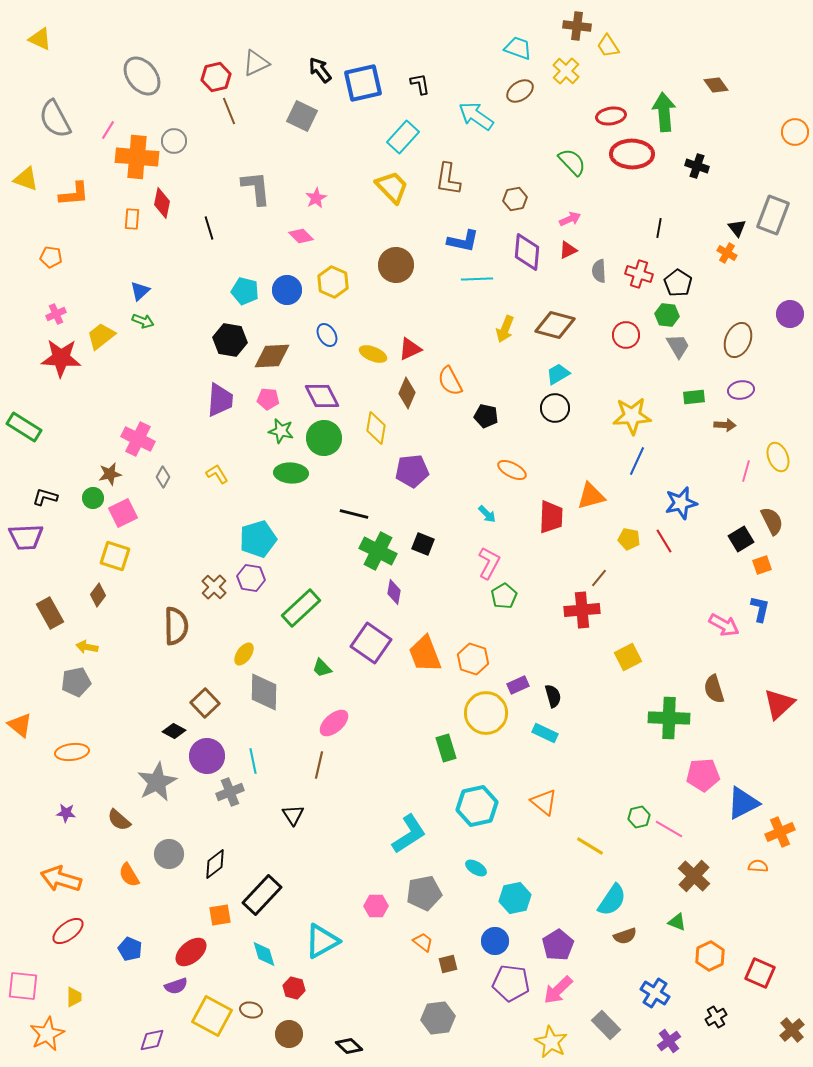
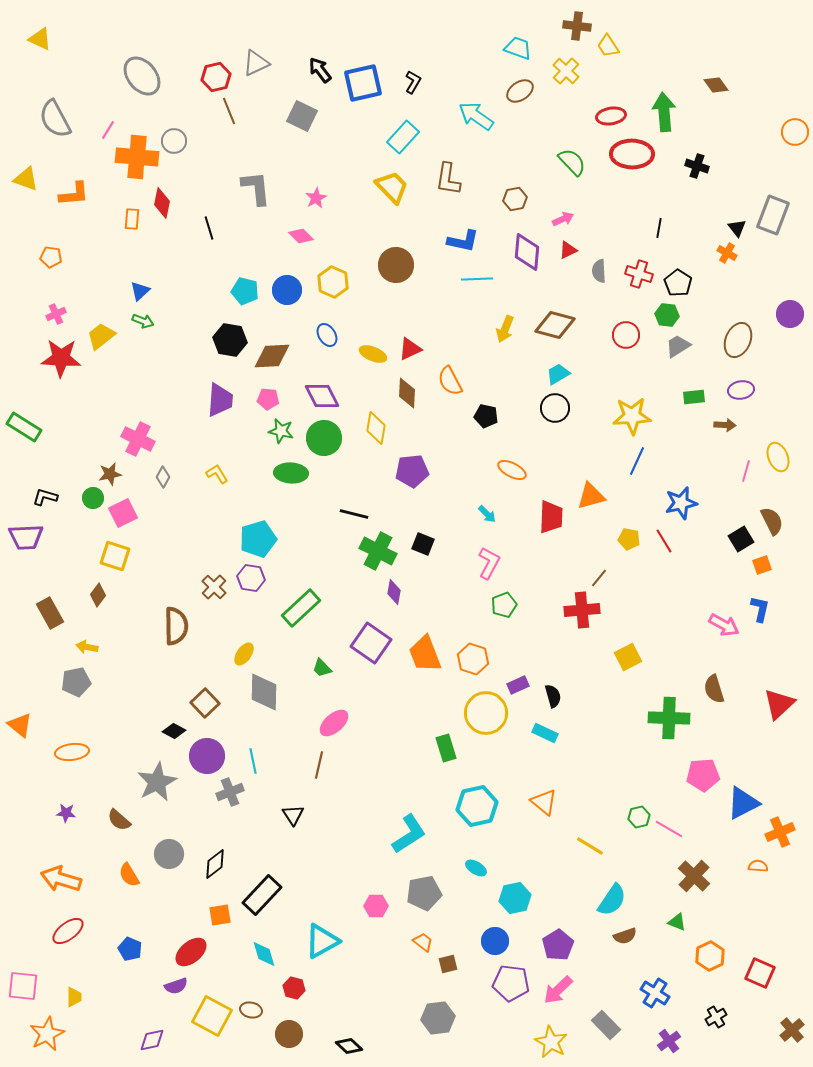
black L-shape at (420, 84): moved 7 px left, 2 px up; rotated 40 degrees clockwise
pink arrow at (570, 219): moved 7 px left
gray trapezoid at (678, 346): rotated 92 degrees counterclockwise
brown diamond at (407, 393): rotated 20 degrees counterclockwise
green pentagon at (504, 596): moved 9 px down; rotated 10 degrees clockwise
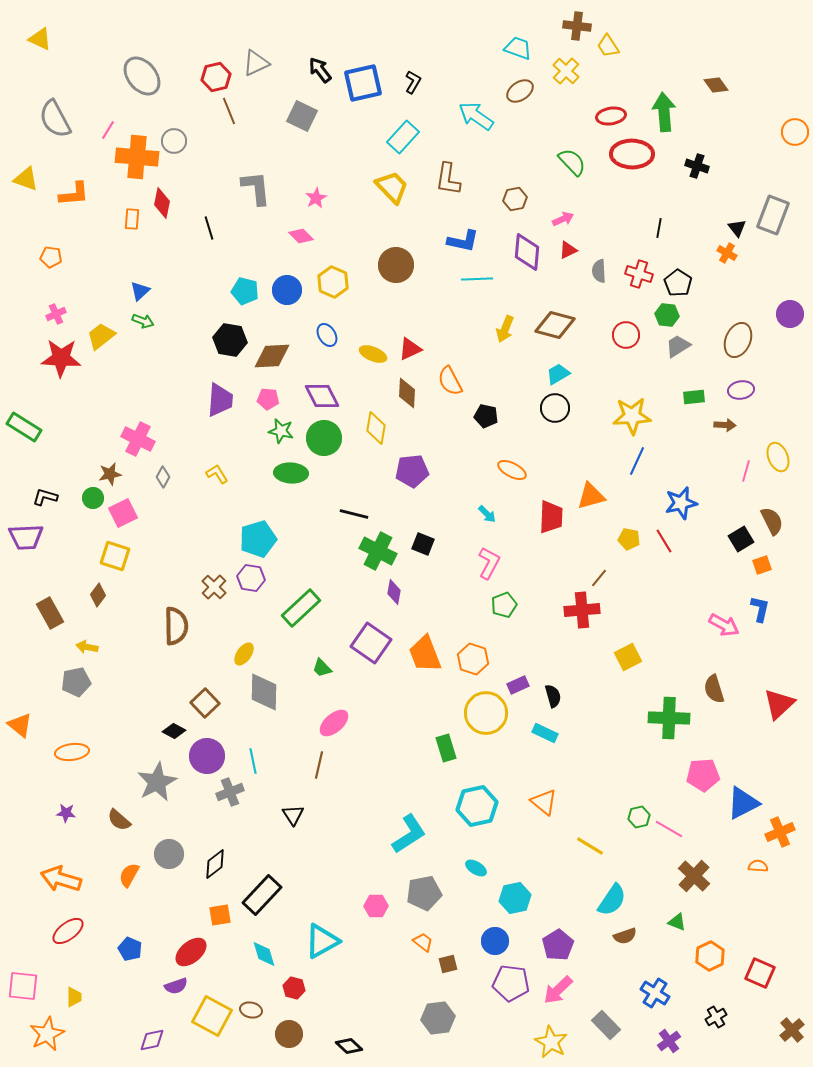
orange semicircle at (129, 875): rotated 60 degrees clockwise
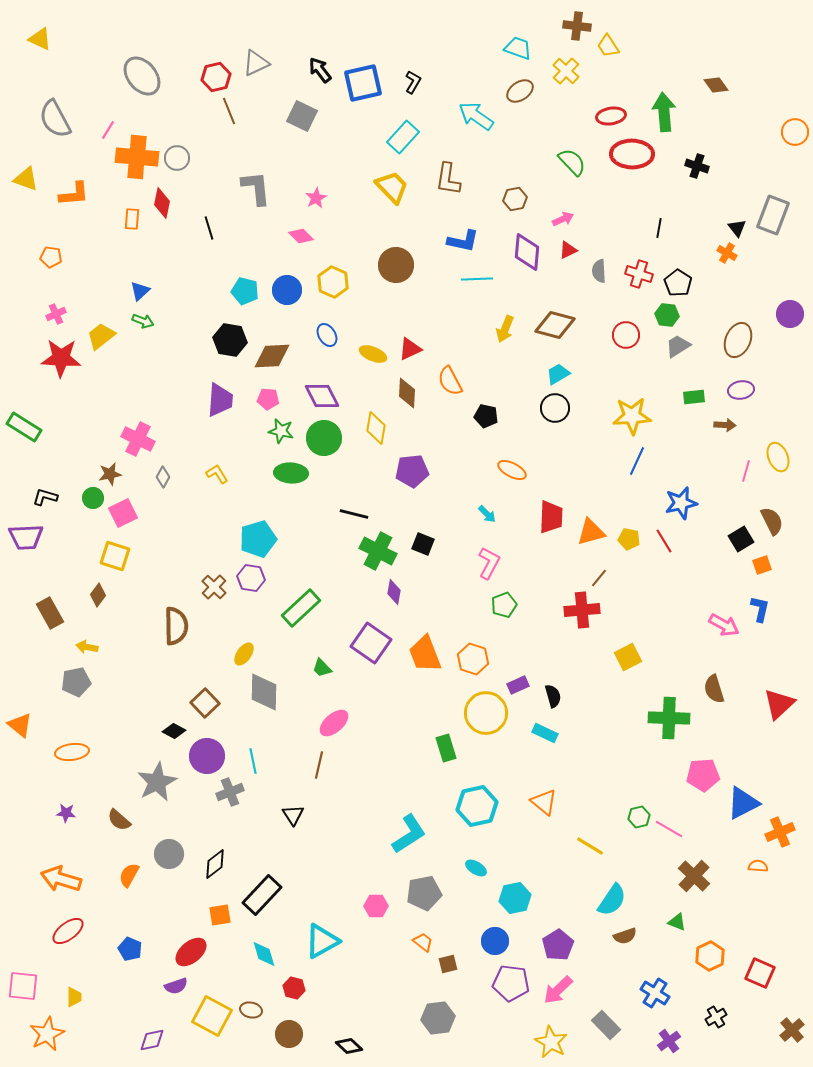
gray circle at (174, 141): moved 3 px right, 17 px down
orange triangle at (591, 496): moved 36 px down
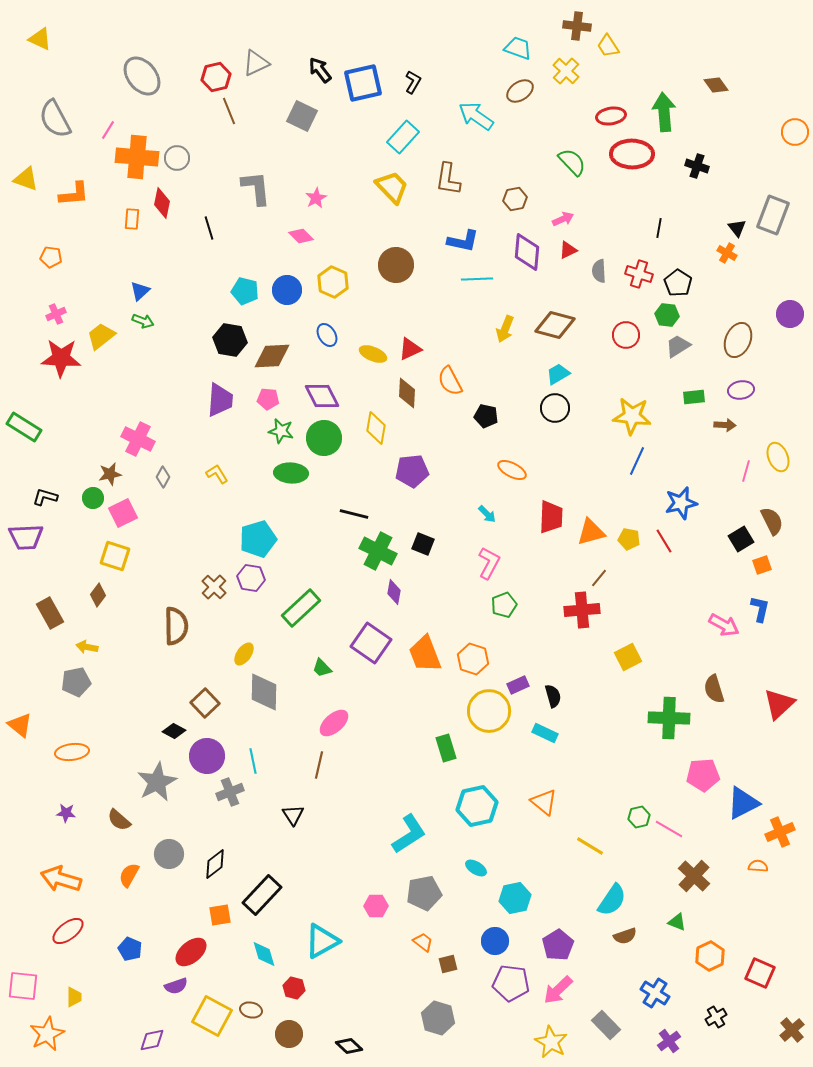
yellow star at (632, 416): rotated 9 degrees clockwise
yellow circle at (486, 713): moved 3 px right, 2 px up
gray hexagon at (438, 1018): rotated 24 degrees clockwise
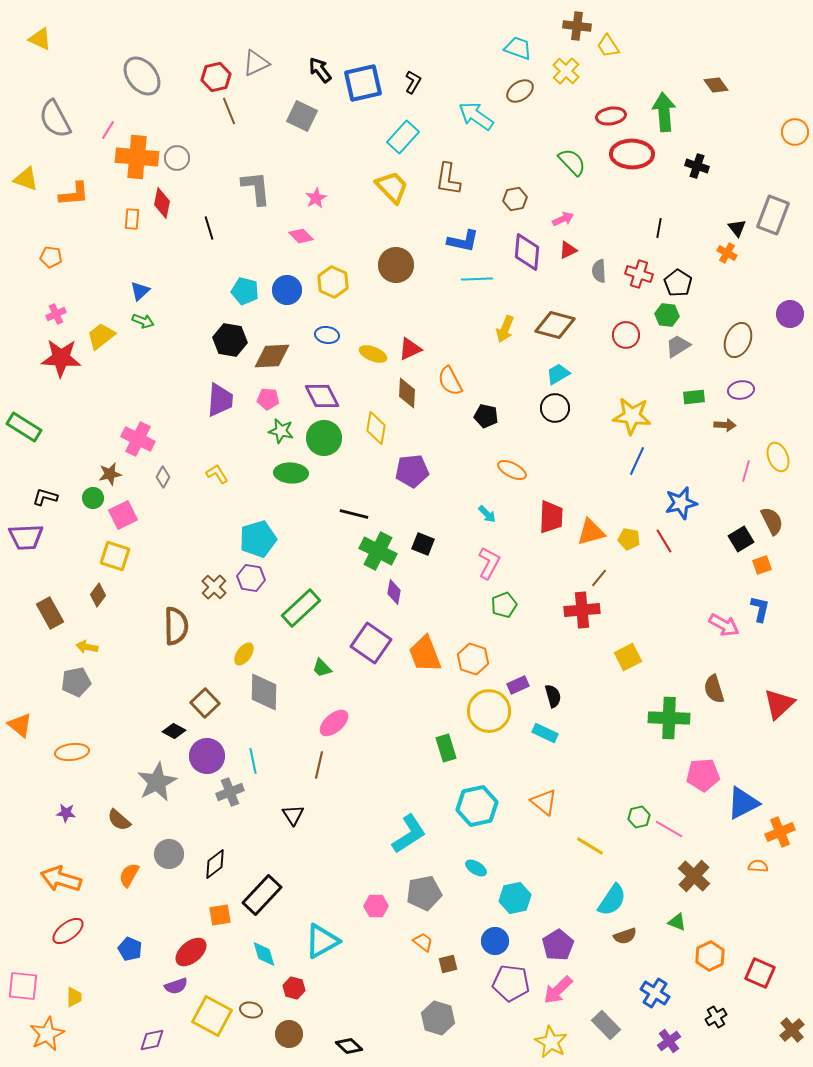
blue ellipse at (327, 335): rotated 50 degrees counterclockwise
pink square at (123, 513): moved 2 px down
